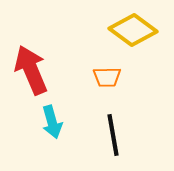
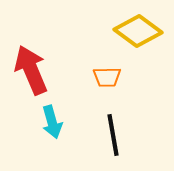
yellow diamond: moved 5 px right, 1 px down
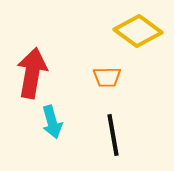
red arrow: moved 1 px right, 3 px down; rotated 33 degrees clockwise
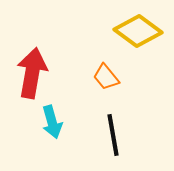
orange trapezoid: moved 1 px left; rotated 52 degrees clockwise
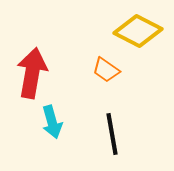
yellow diamond: rotated 9 degrees counterclockwise
orange trapezoid: moved 7 px up; rotated 16 degrees counterclockwise
black line: moved 1 px left, 1 px up
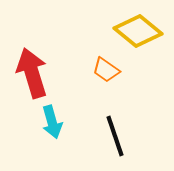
yellow diamond: rotated 12 degrees clockwise
red arrow: rotated 27 degrees counterclockwise
black line: moved 3 px right, 2 px down; rotated 9 degrees counterclockwise
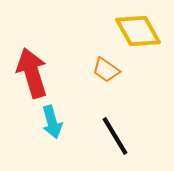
yellow diamond: rotated 21 degrees clockwise
black line: rotated 12 degrees counterclockwise
